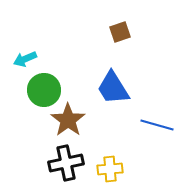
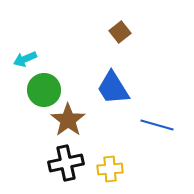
brown square: rotated 20 degrees counterclockwise
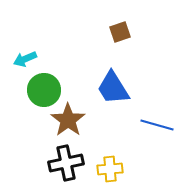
brown square: rotated 20 degrees clockwise
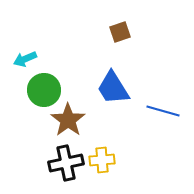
blue line: moved 6 px right, 14 px up
yellow cross: moved 8 px left, 9 px up
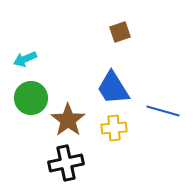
green circle: moved 13 px left, 8 px down
yellow cross: moved 12 px right, 32 px up
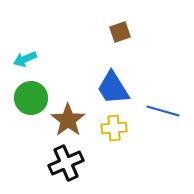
black cross: rotated 12 degrees counterclockwise
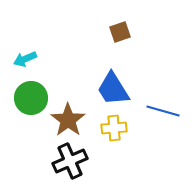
blue trapezoid: moved 1 px down
black cross: moved 4 px right, 2 px up
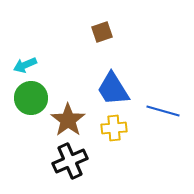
brown square: moved 18 px left
cyan arrow: moved 6 px down
